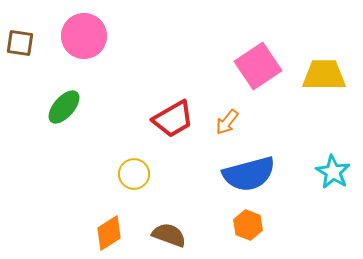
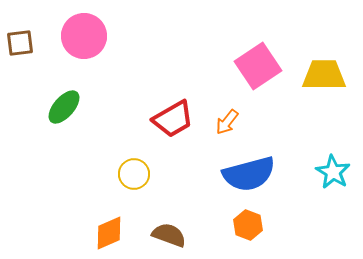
brown square: rotated 16 degrees counterclockwise
orange diamond: rotated 9 degrees clockwise
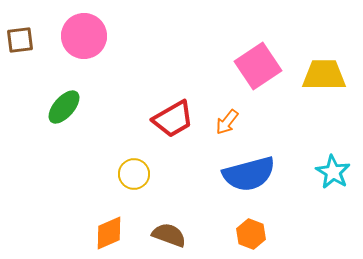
brown square: moved 3 px up
orange hexagon: moved 3 px right, 9 px down
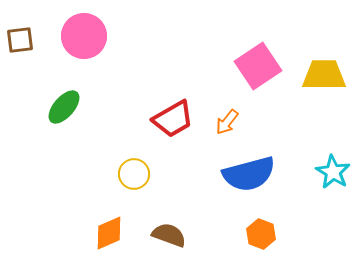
orange hexagon: moved 10 px right
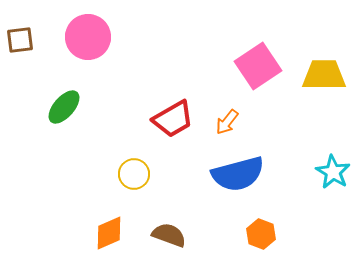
pink circle: moved 4 px right, 1 px down
blue semicircle: moved 11 px left
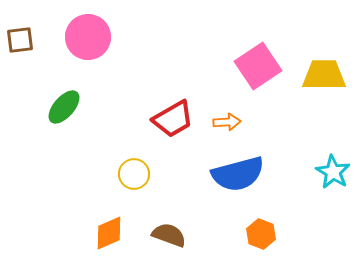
orange arrow: rotated 132 degrees counterclockwise
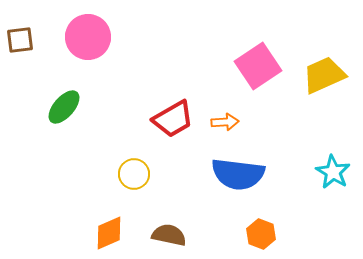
yellow trapezoid: rotated 24 degrees counterclockwise
orange arrow: moved 2 px left
blue semicircle: rotated 22 degrees clockwise
brown semicircle: rotated 8 degrees counterclockwise
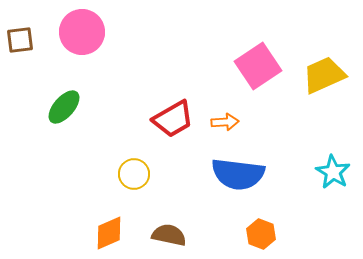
pink circle: moved 6 px left, 5 px up
